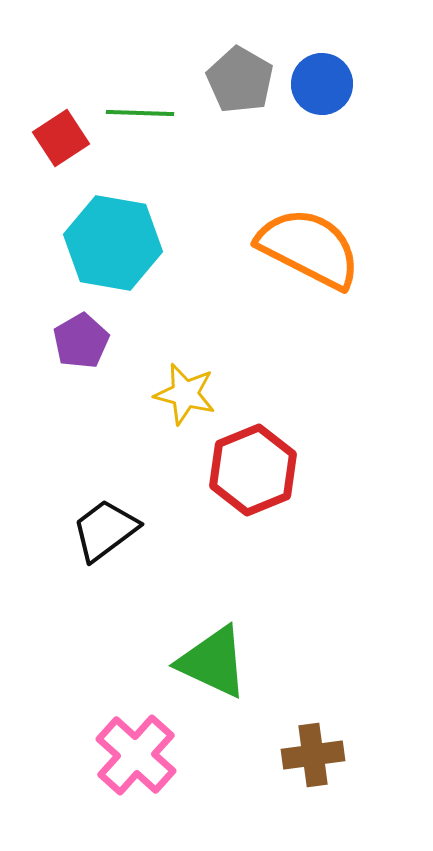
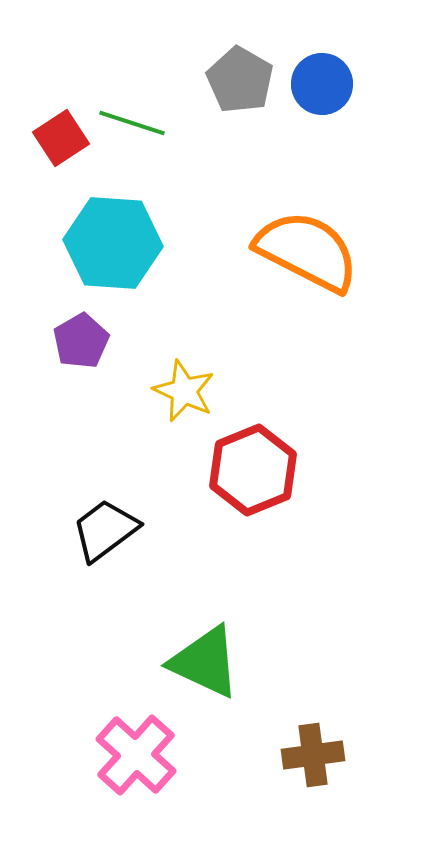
green line: moved 8 px left, 10 px down; rotated 16 degrees clockwise
cyan hexagon: rotated 6 degrees counterclockwise
orange semicircle: moved 2 px left, 3 px down
yellow star: moved 1 px left, 3 px up; rotated 10 degrees clockwise
green triangle: moved 8 px left
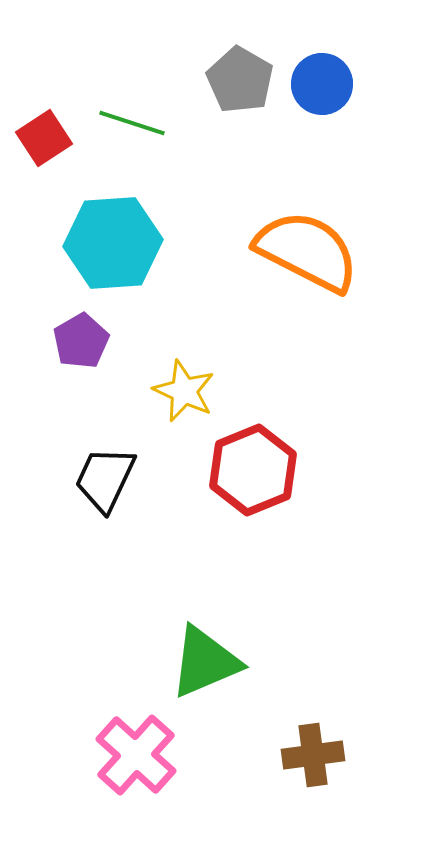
red square: moved 17 px left
cyan hexagon: rotated 8 degrees counterclockwise
black trapezoid: moved 51 px up; rotated 28 degrees counterclockwise
green triangle: rotated 48 degrees counterclockwise
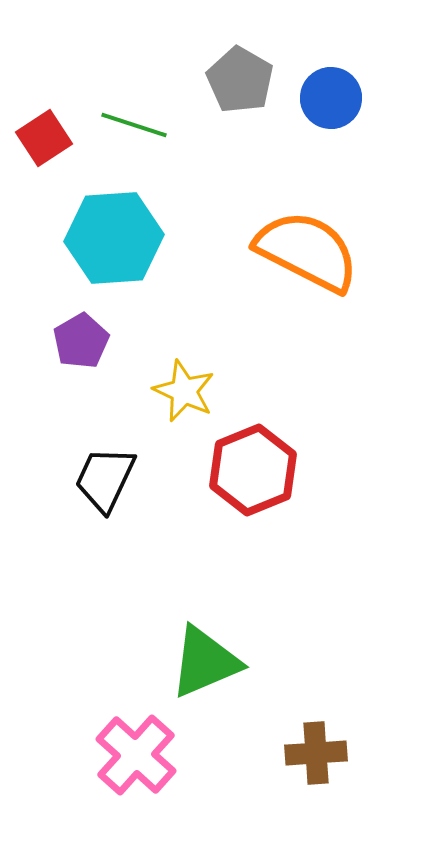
blue circle: moved 9 px right, 14 px down
green line: moved 2 px right, 2 px down
cyan hexagon: moved 1 px right, 5 px up
brown cross: moved 3 px right, 2 px up; rotated 4 degrees clockwise
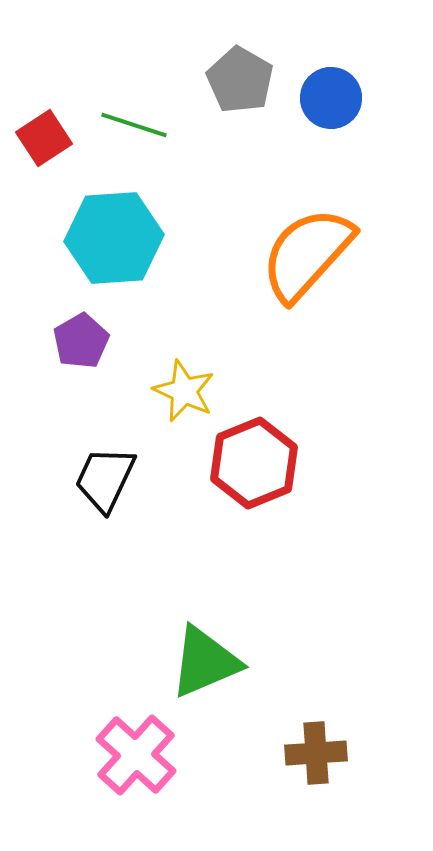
orange semicircle: moved 3 px down; rotated 75 degrees counterclockwise
red hexagon: moved 1 px right, 7 px up
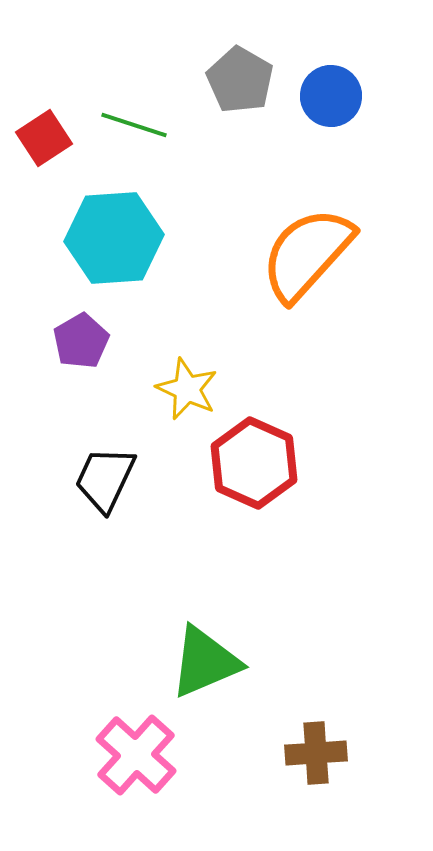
blue circle: moved 2 px up
yellow star: moved 3 px right, 2 px up
red hexagon: rotated 14 degrees counterclockwise
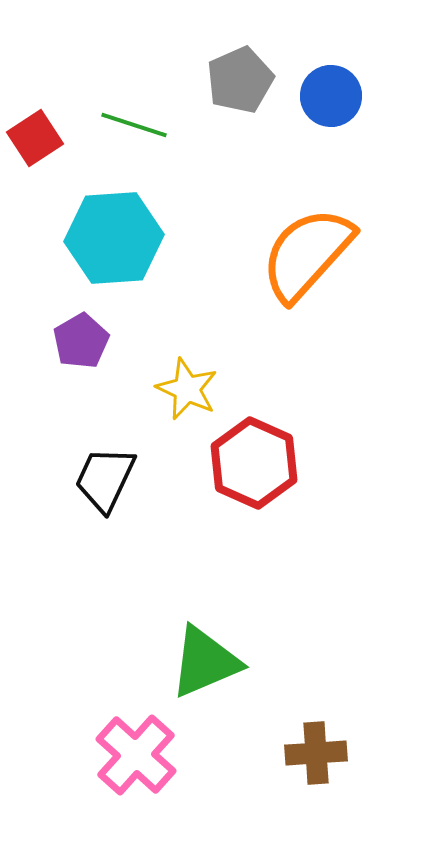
gray pentagon: rotated 18 degrees clockwise
red square: moved 9 px left
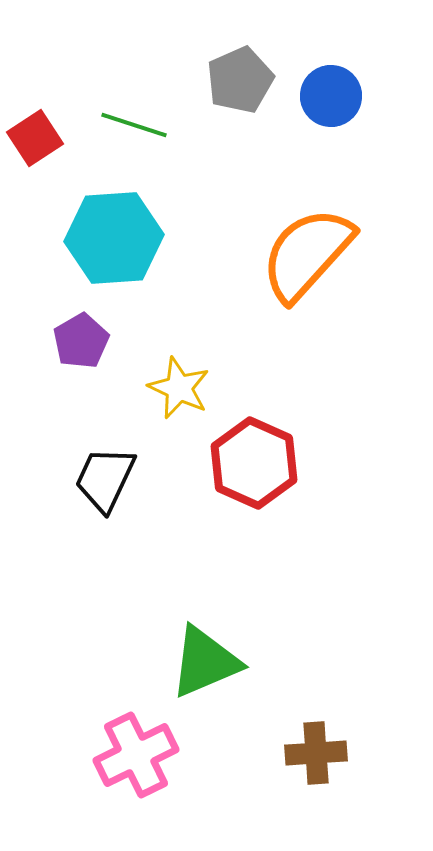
yellow star: moved 8 px left, 1 px up
pink cross: rotated 22 degrees clockwise
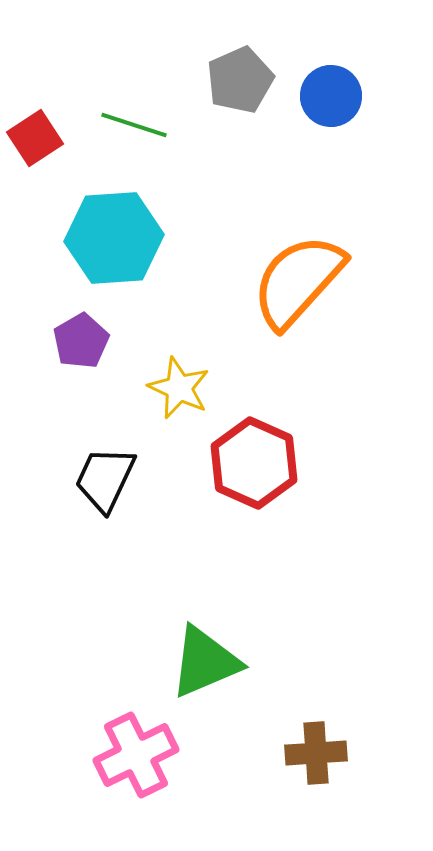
orange semicircle: moved 9 px left, 27 px down
